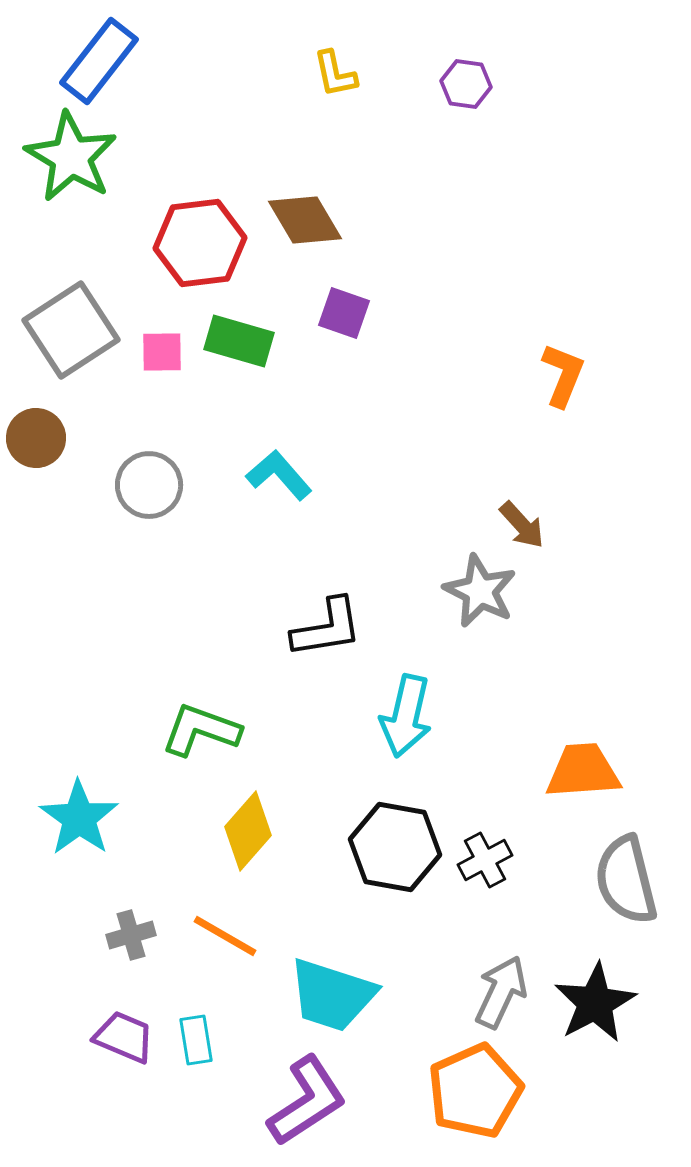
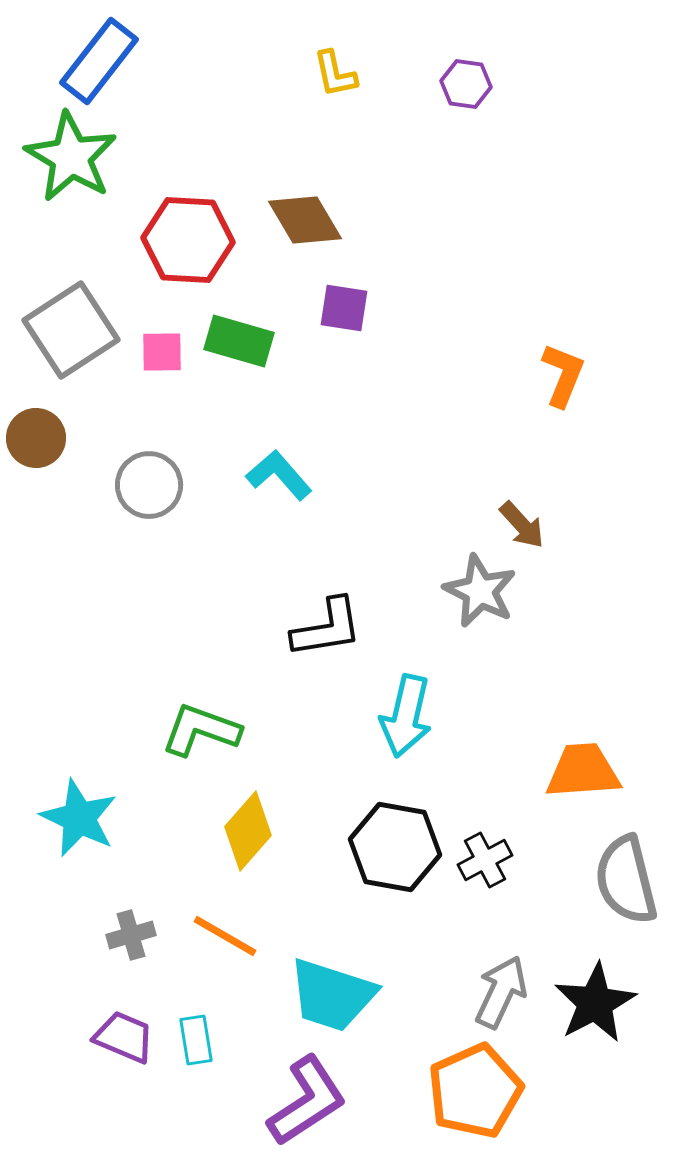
red hexagon: moved 12 px left, 3 px up; rotated 10 degrees clockwise
purple square: moved 5 px up; rotated 10 degrees counterclockwise
cyan star: rotated 10 degrees counterclockwise
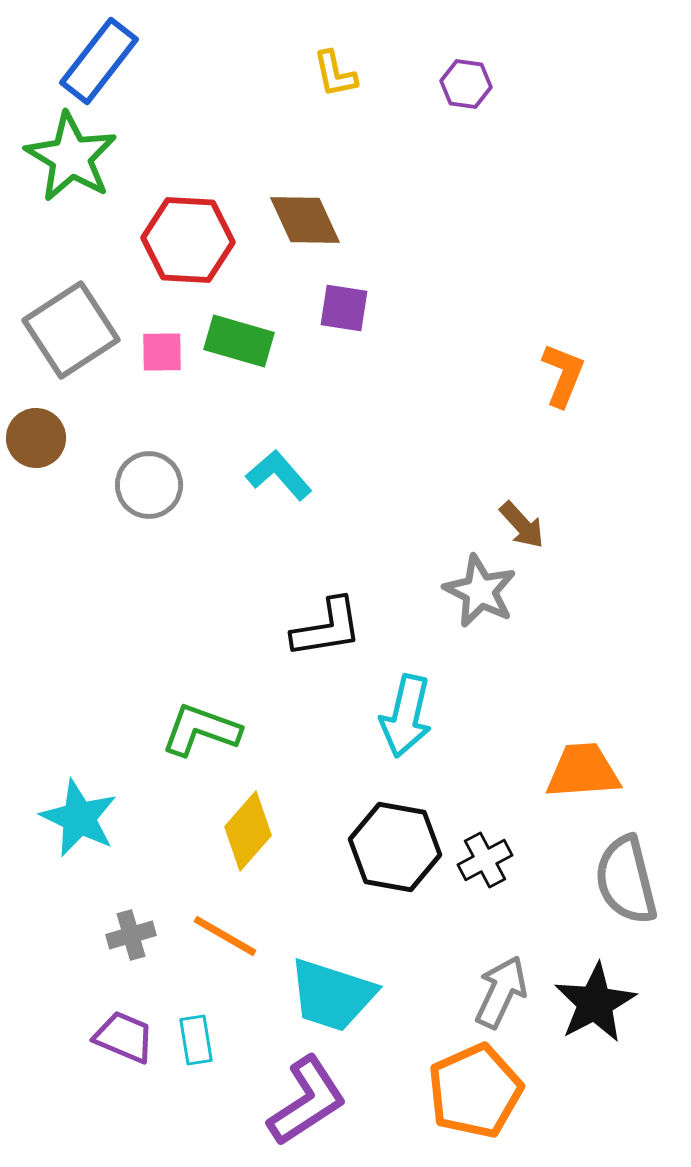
brown diamond: rotated 6 degrees clockwise
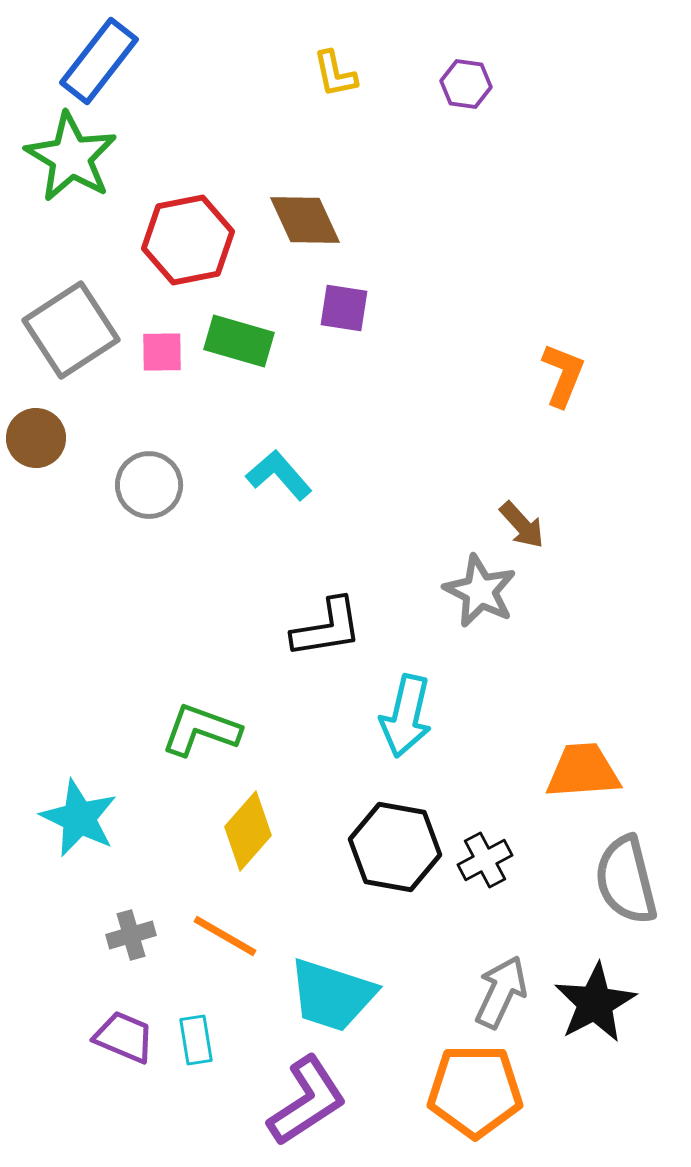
red hexagon: rotated 14 degrees counterclockwise
orange pentagon: rotated 24 degrees clockwise
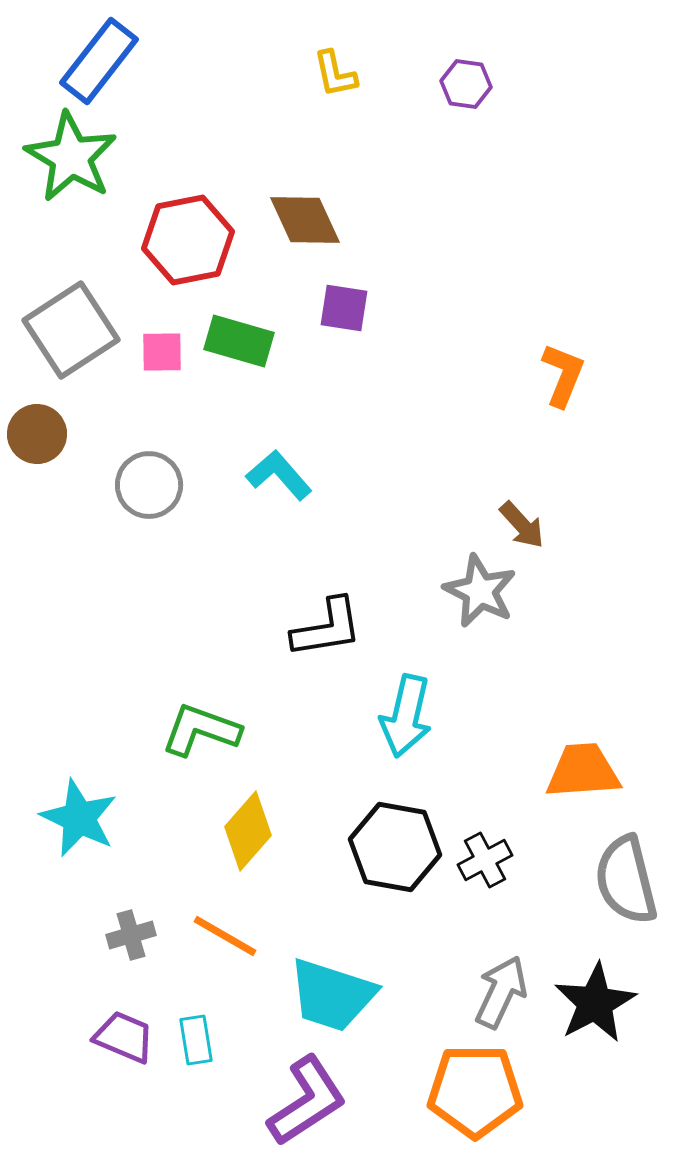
brown circle: moved 1 px right, 4 px up
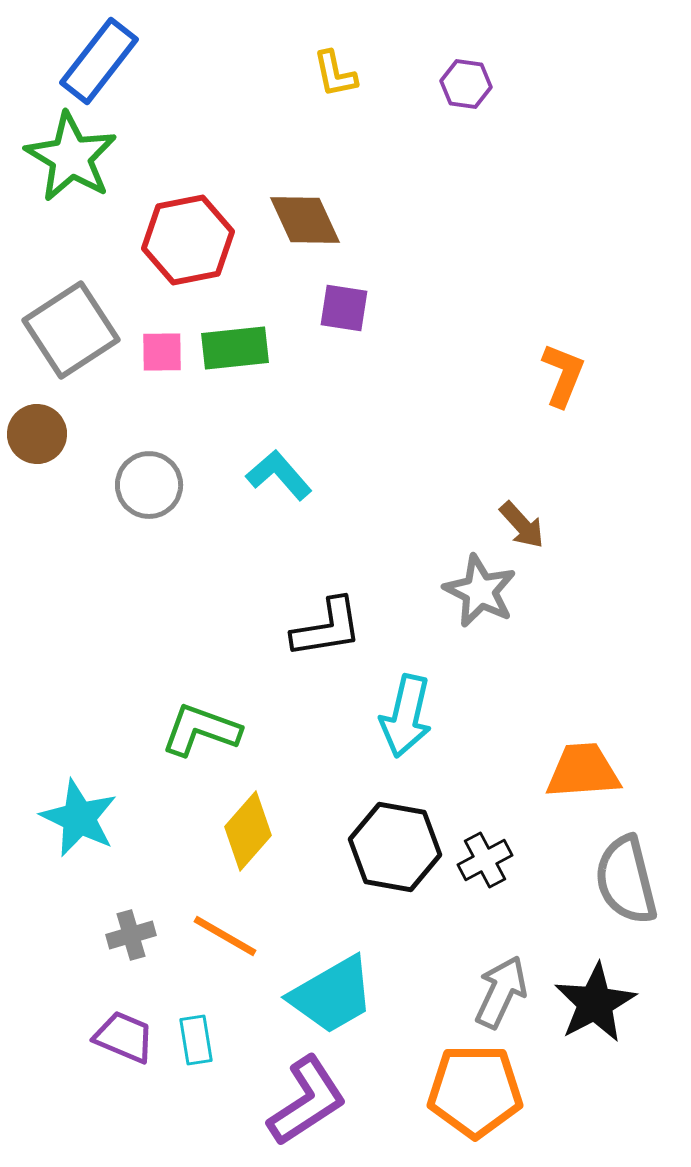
green rectangle: moved 4 px left, 7 px down; rotated 22 degrees counterclockwise
cyan trapezoid: rotated 48 degrees counterclockwise
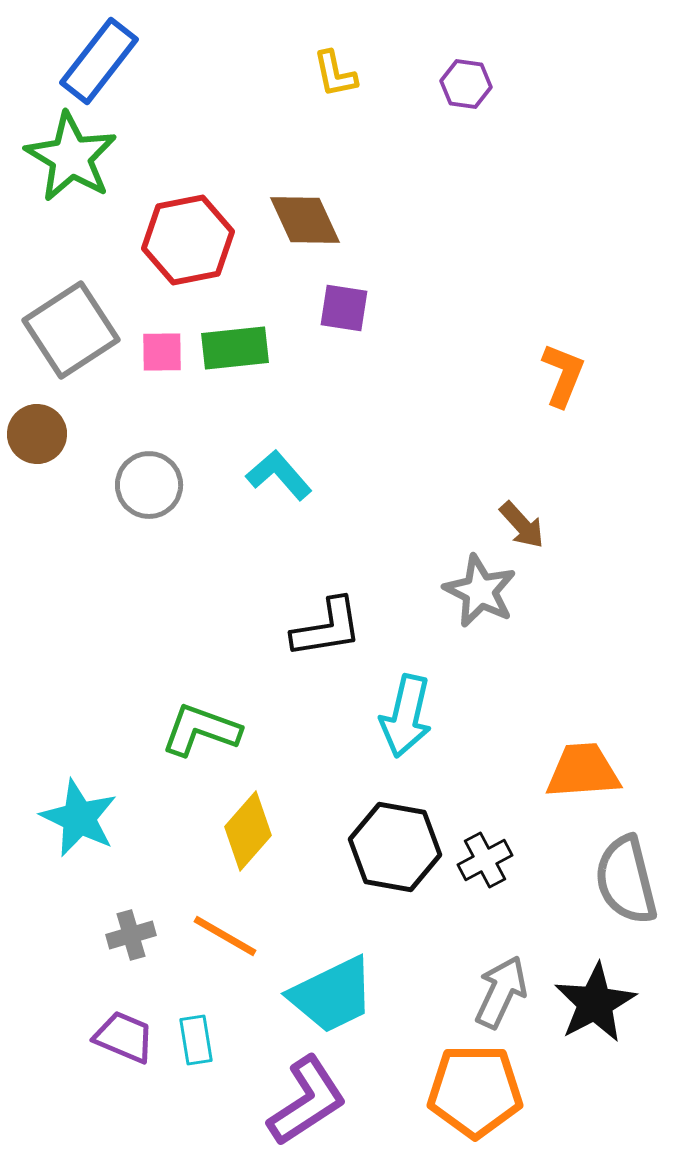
cyan trapezoid: rotated 4 degrees clockwise
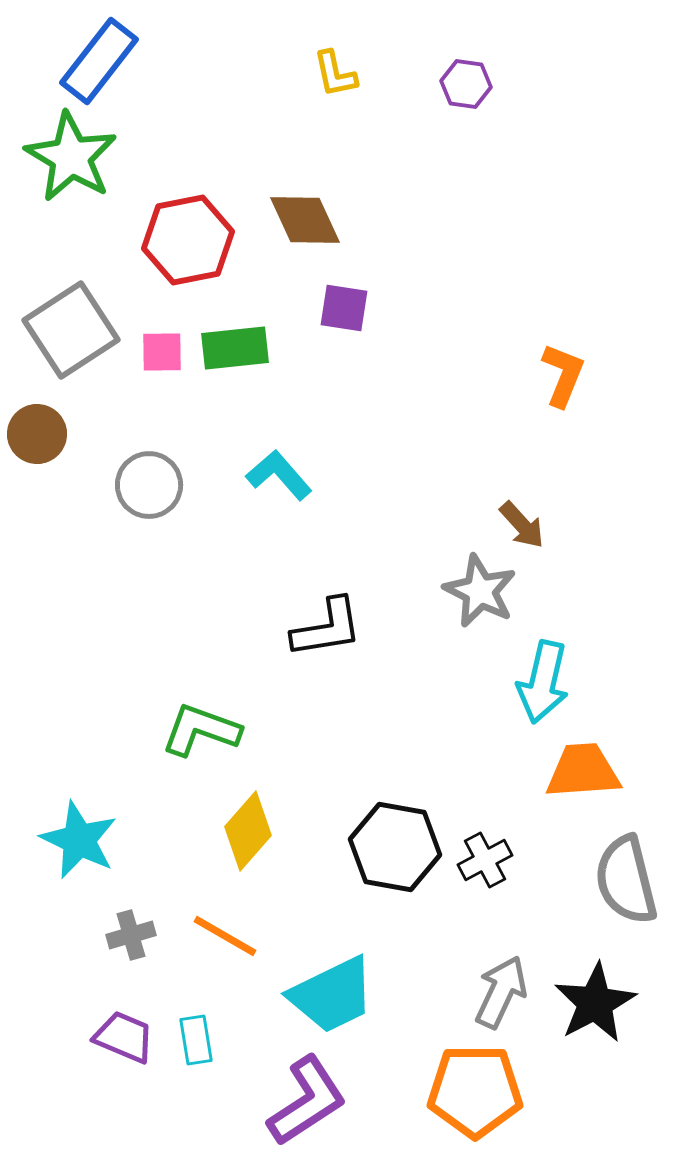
cyan arrow: moved 137 px right, 34 px up
cyan star: moved 22 px down
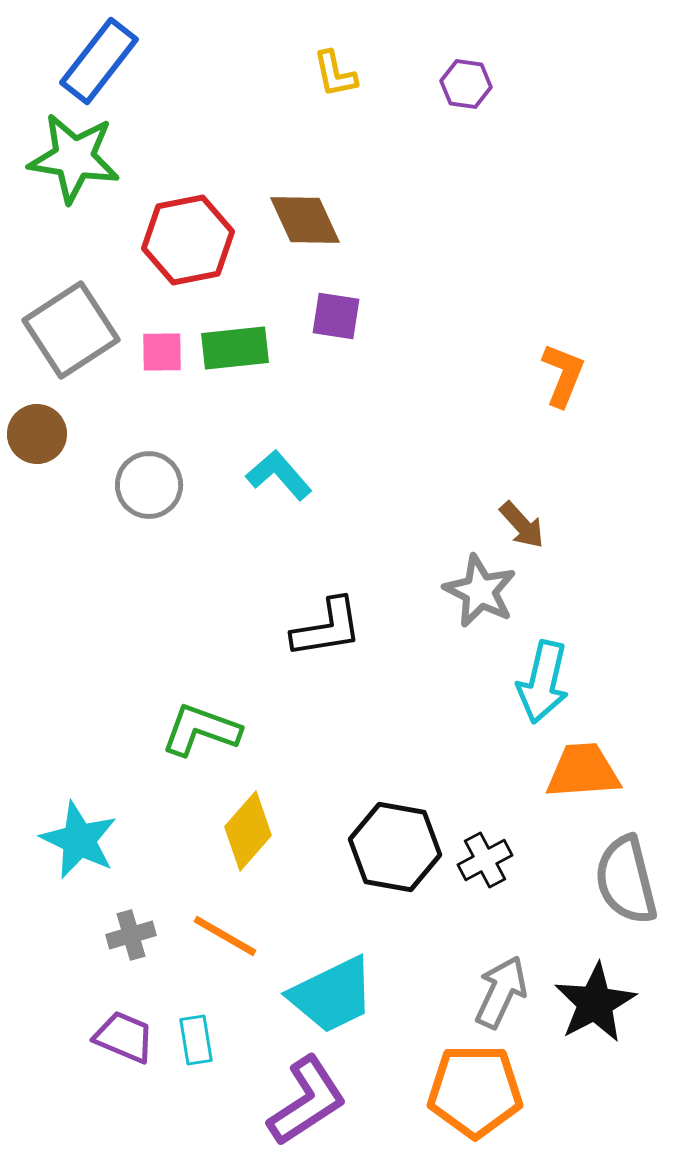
green star: moved 3 px right, 1 px down; rotated 22 degrees counterclockwise
purple square: moved 8 px left, 8 px down
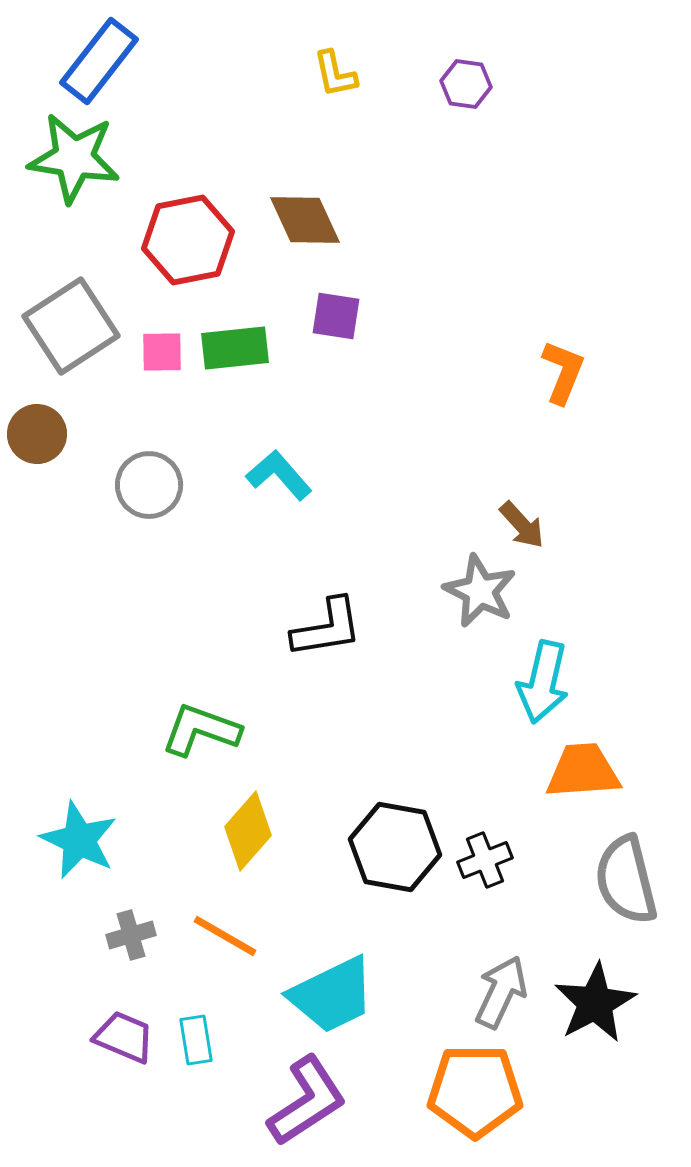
gray square: moved 4 px up
orange L-shape: moved 3 px up
black cross: rotated 6 degrees clockwise
